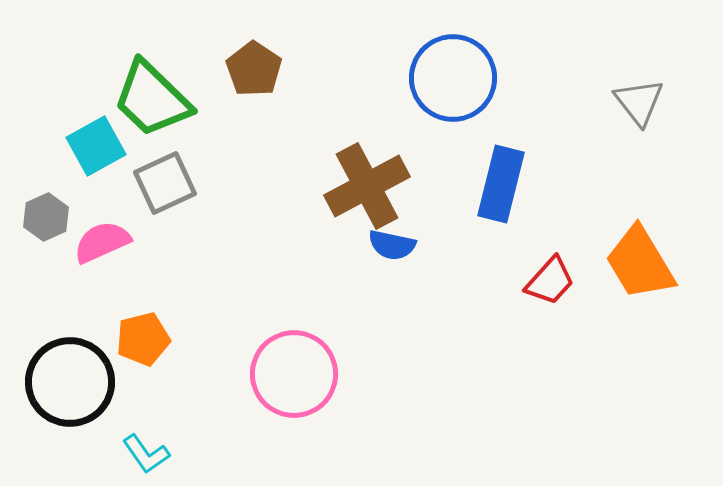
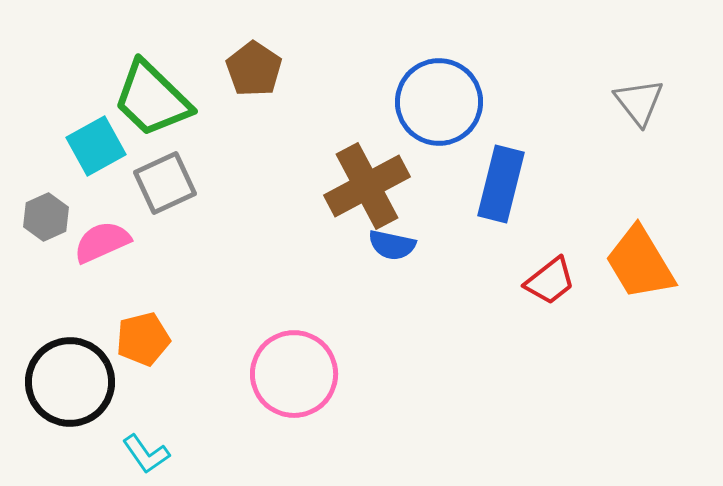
blue circle: moved 14 px left, 24 px down
red trapezoid: rotated 10 degrees clockwise
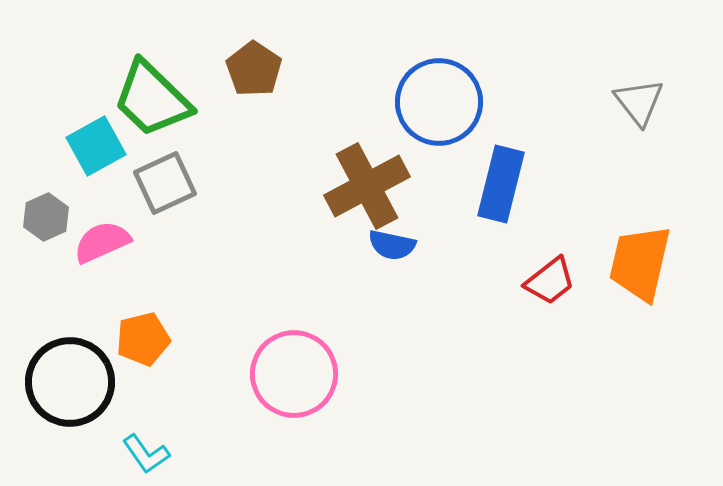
orange trapezoid: rotated 44 degrees clockwise
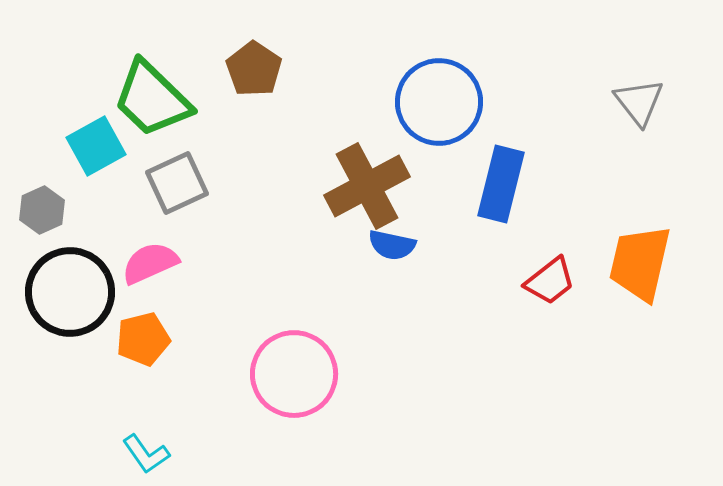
gray square: moved 12 px right
gray hexagon: moved 4 px left, 7 px up
pink semicircle: moved 48 px right, 21 px down
black circle: moved 90 px up
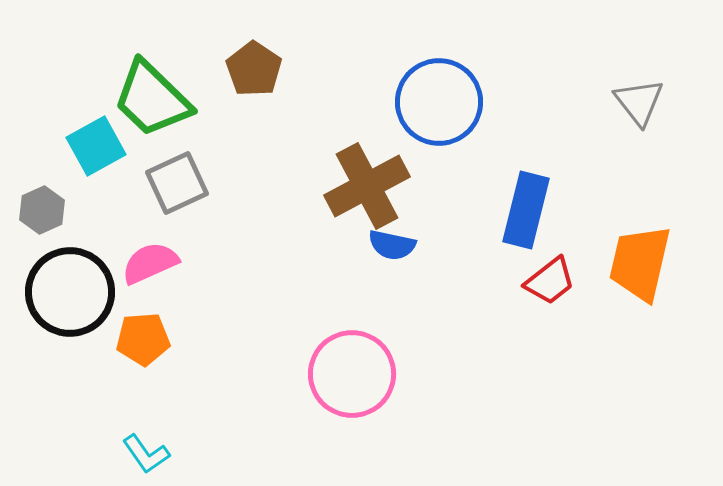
blue rectangle: moved 25 px right, 26 px down
orange pentagon: rotated 10 degrees clockwise
pink circle: moved 58 px right
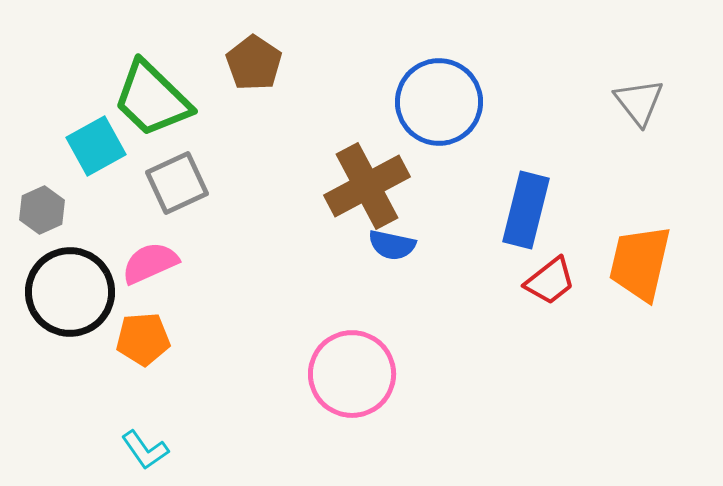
brown pentagon: moved 6 px up
cyan L-shape: moved 1 px left, 4 px up
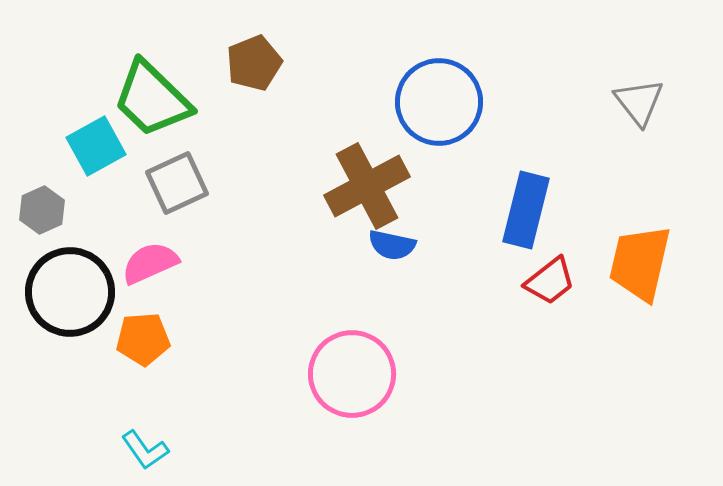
brown pentagon: rotated 16 degrees clockwise
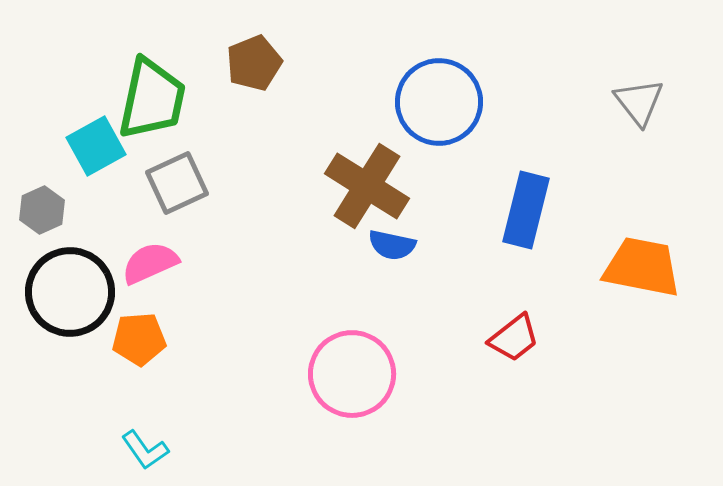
green trapezoid: rotated 122 degrees counterclockwise
brown cross: rotated 30 degrees counterclockwise
orange trapezoid: moved 2 px right, 4 px down; rotated 88 degrees clockwise
red trapezoid: moved 36 px left, 57 px down
orange pentagon: moved 4 px left
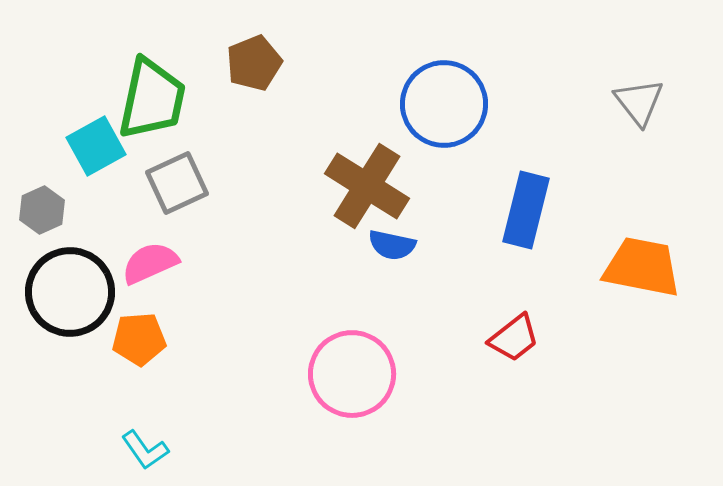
blue circle: moved 5 px right, 2 px down
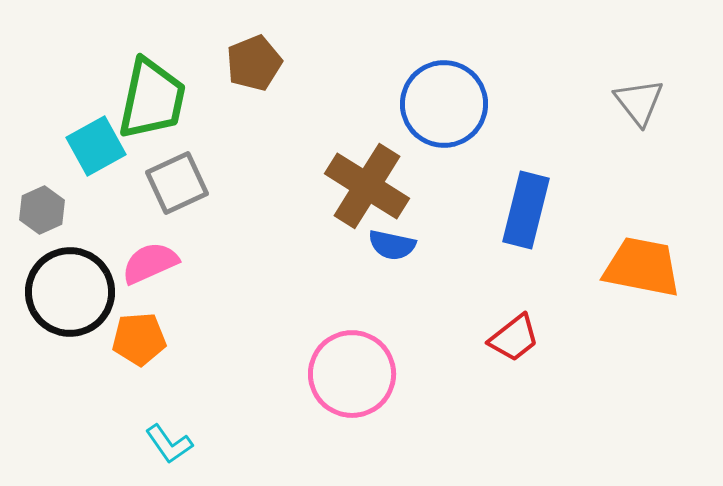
cyan L-shape: moved 24 px right, 6 px up
